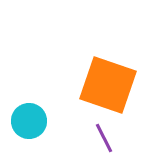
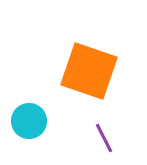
orange square: moved 19 px left, 14 px up
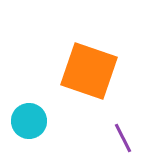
purple line: moved 19 px right
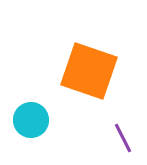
cyan circle: moved 2 px right, 1 px up
